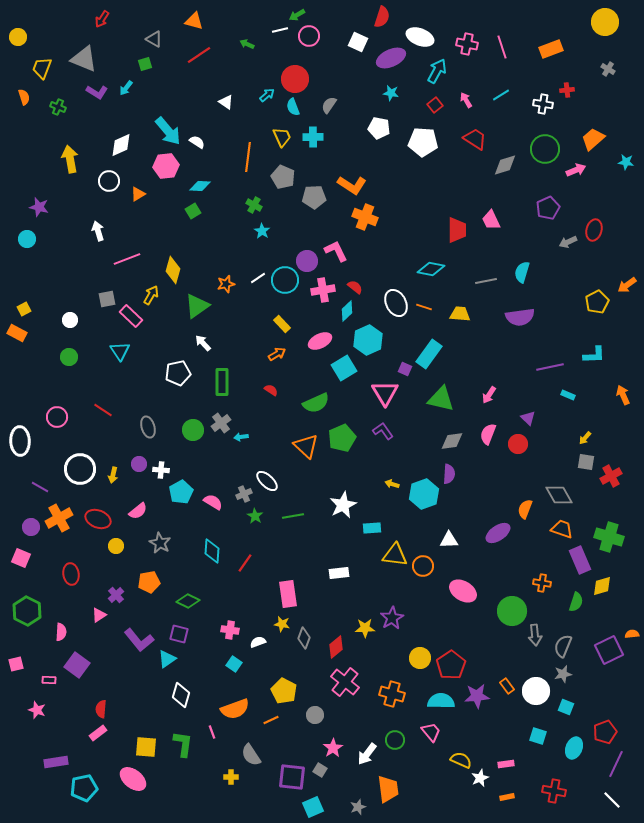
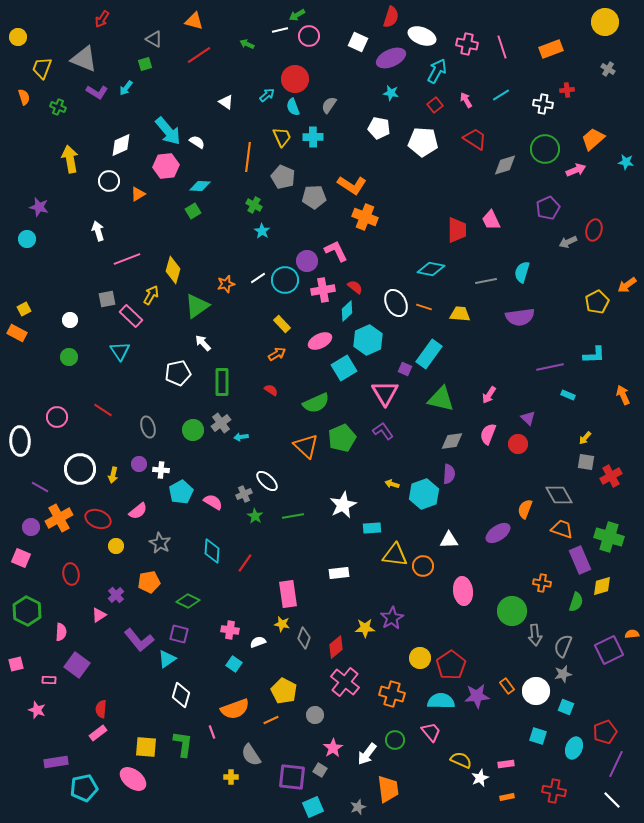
red semicircle at (382, 17): moved 9 px right
white ellipse at (420, 37): moved 2 px right, 1 px up
pink ellipse at (463, 591): rotated 52 degrees clockwise
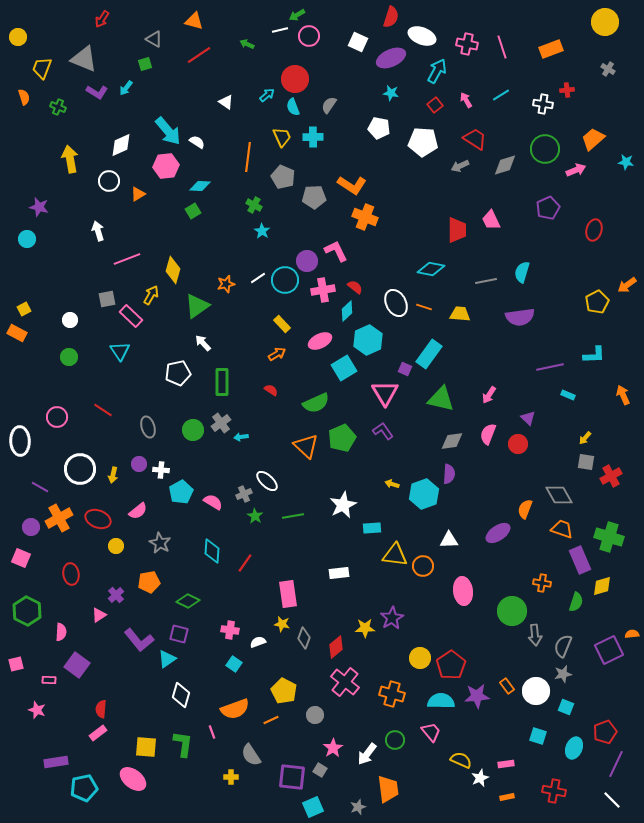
gray arrow at (568, 242): moved 108 px left, 76 px up
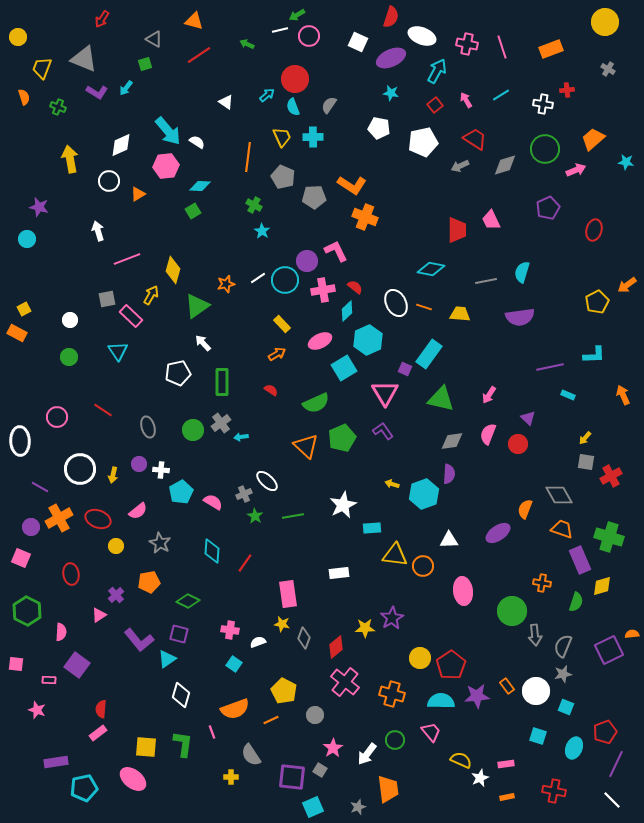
white pentagon at (423, 142): rotated 16 degrees counterclockwise
cyan triangle at (120, 351): moved 2 px left
pink square at (16, 664): rotated 21 degrees clockwise
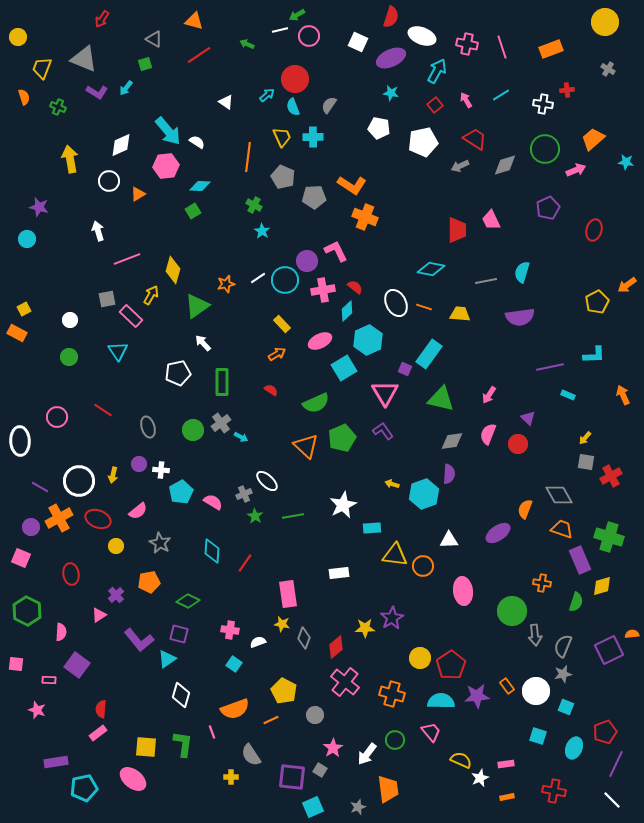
cyan arrow at (241, 437): rotated 144 degrees counterclockwise
white circle at (80, 469): moved 1 px left, 12 px down
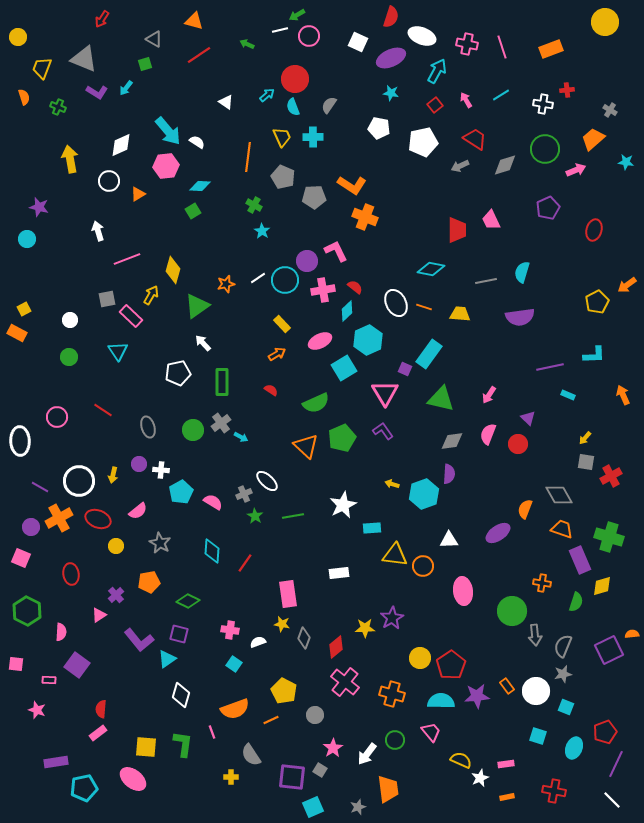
gray cross at (608, 69): moved 2 px right, 41 px down
